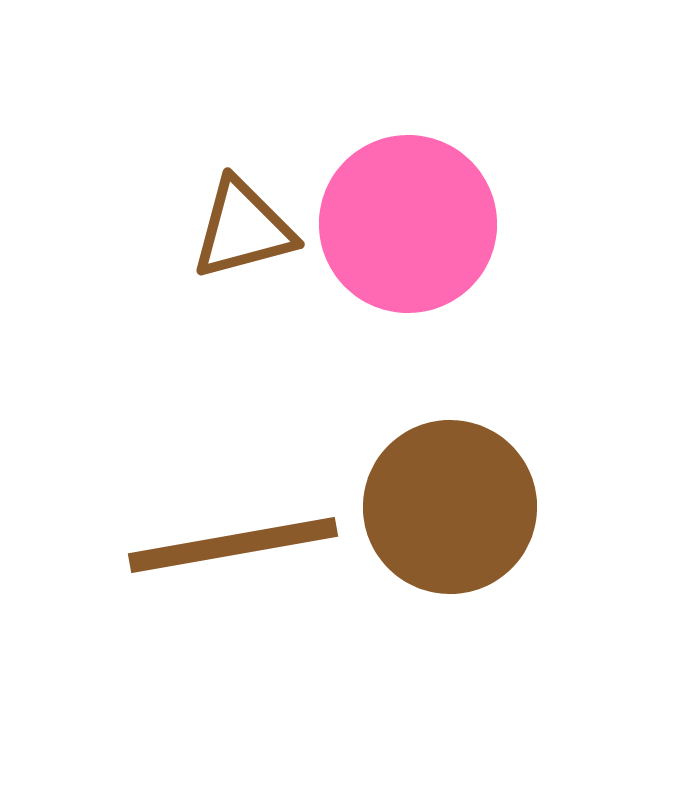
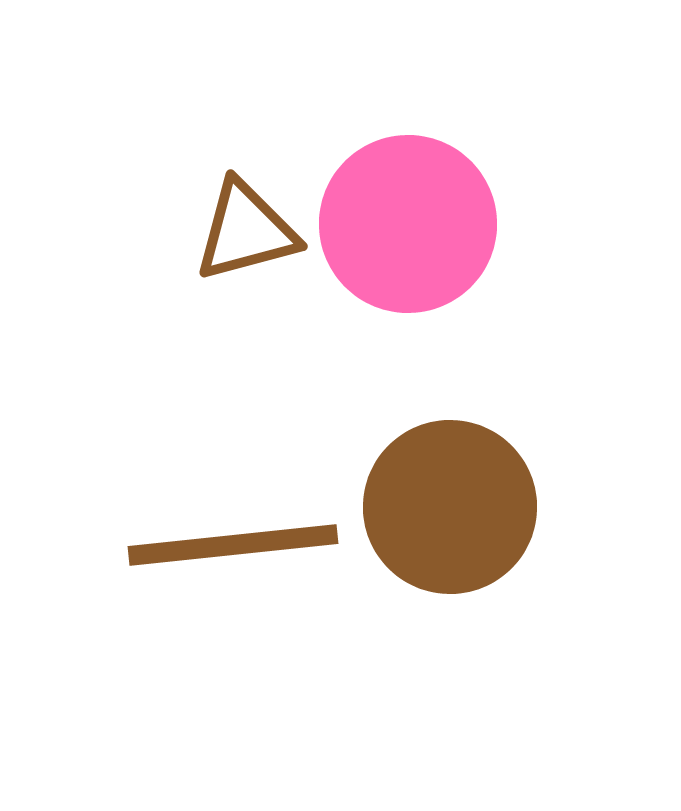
brown triangle: moved 3 px right, 2 px down
brown line: rotated 4 degrees clockwise
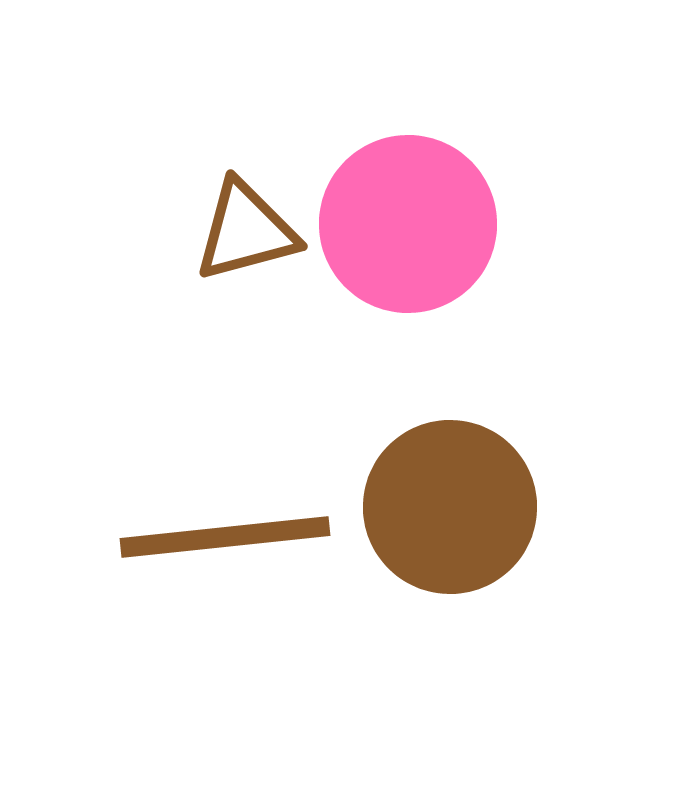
brown line: moved 8 px left, 8 px up
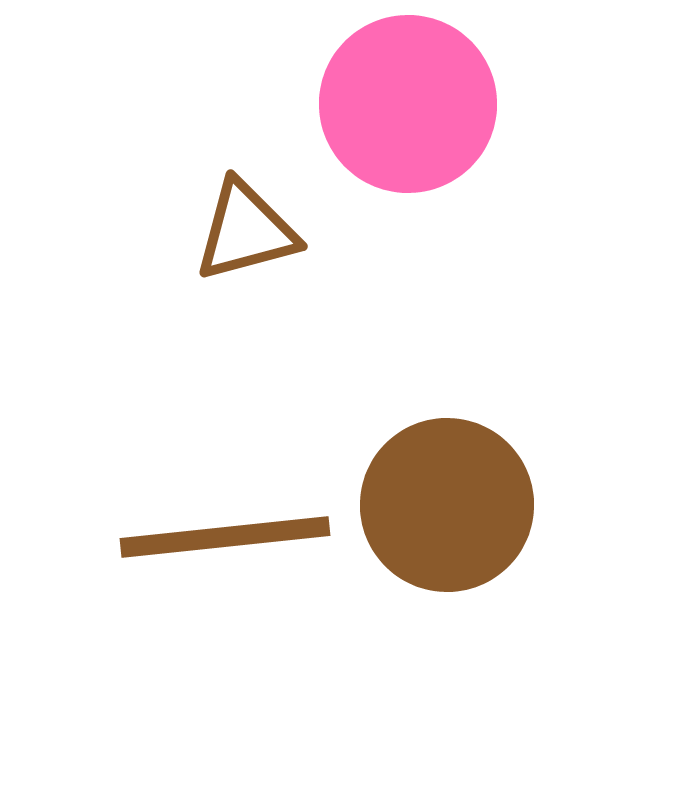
pink circle: moved 120 px up
brown circle: moved 3 px left, 2 px up
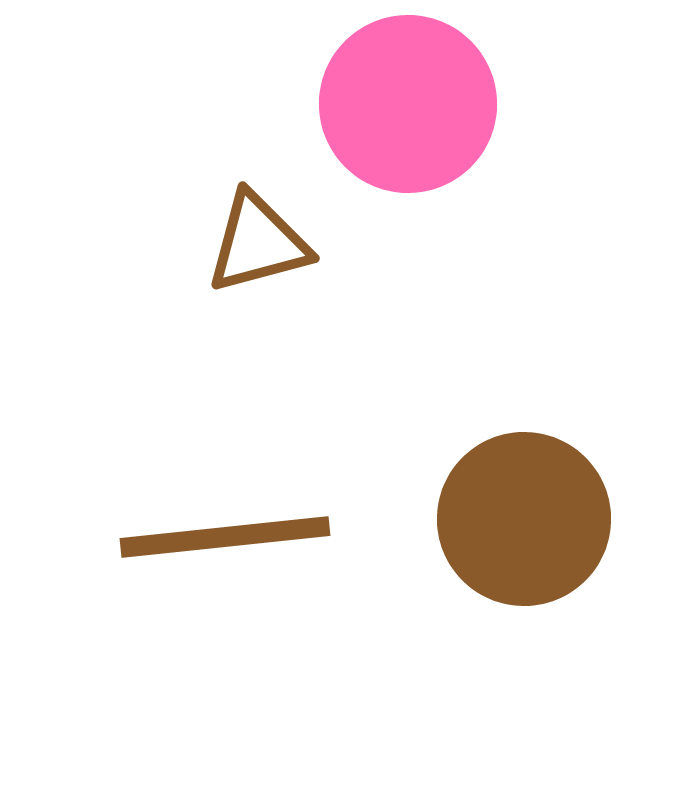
brown triangle: moved 12 px right, 12 px down
brown circle: moved 77 px right, 14 px down
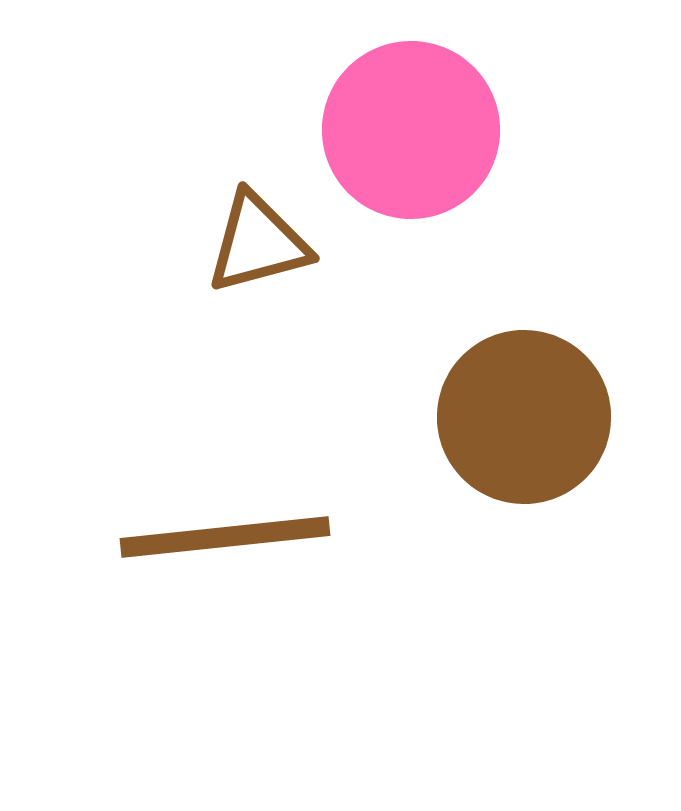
pink circle: moved 3 px right, 26 px down
brown circle: moved 102 px up
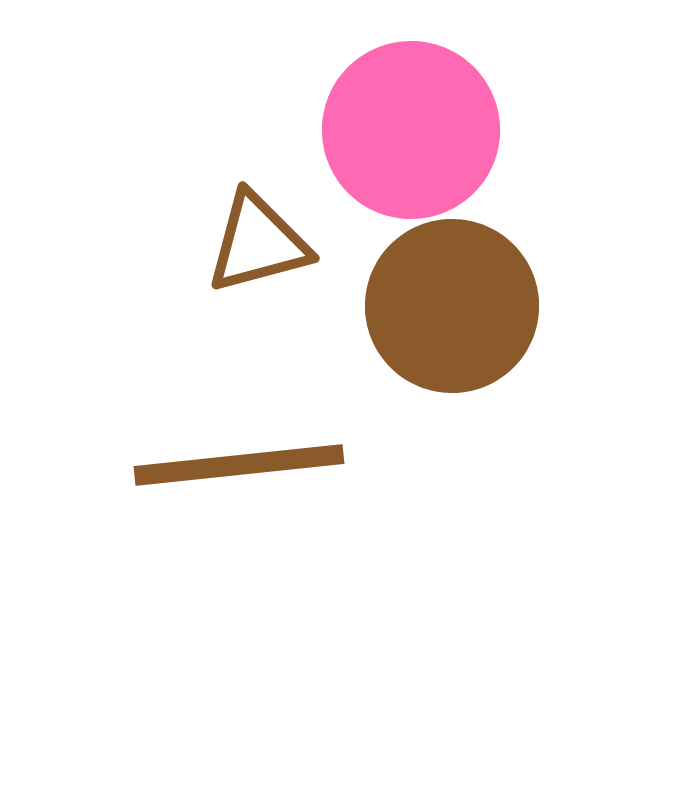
brown circle: moved 72 px left, 111 px up
brown line: moved 14 px right, 72 px up
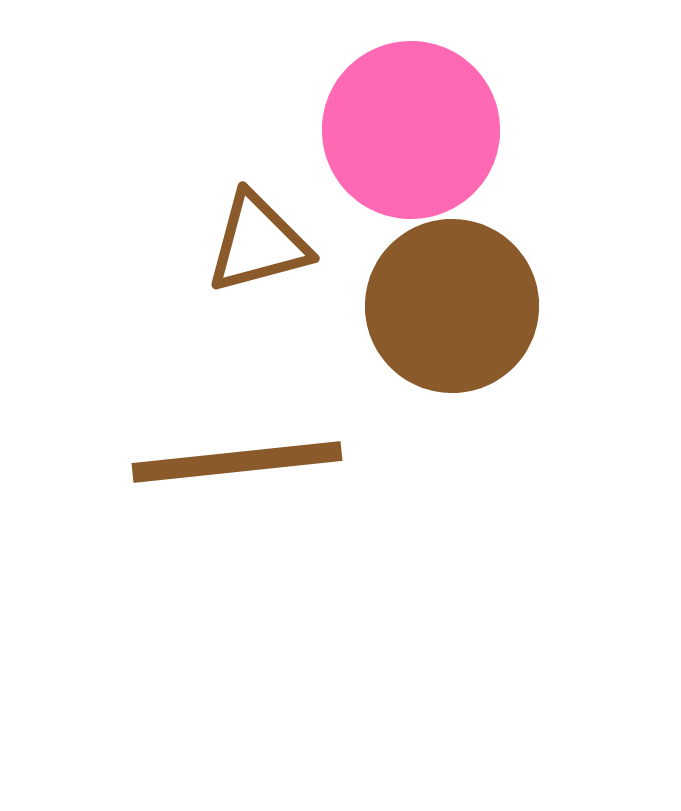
brown line: moved 2 px left, 3 px up
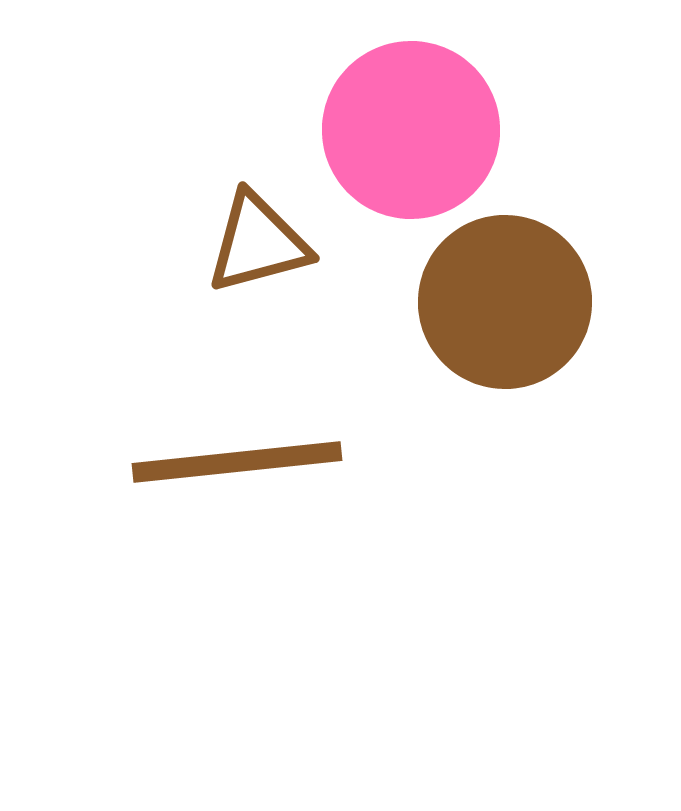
brown circle: moved 53 px right, 4 px up
